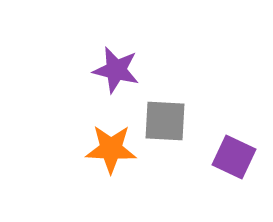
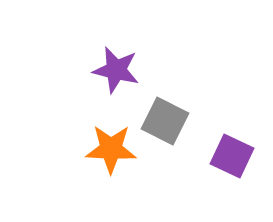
gray square: rotated 24 degrees clockwise
purple square: moved 2 px left, 1 px up
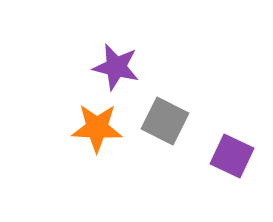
purple star: moved 3 px up
orange star: moved 14 px left, 21 px up
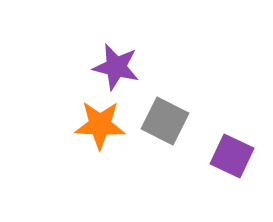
orange star: moved 3 px right, 3 px up
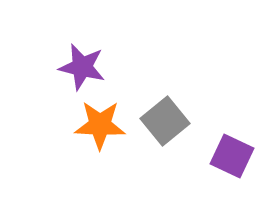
purple star: moved 34 px left
gray square: rotated 24 degrees clockwise
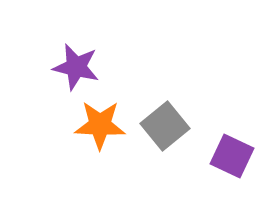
purple star: moved 6 px left
gray square: moved 5 px down
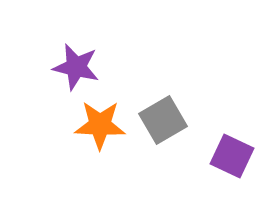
gray square: moved 2 px left, 6 px up; rotated 9 degrees clockwise
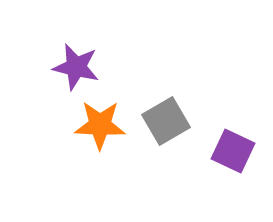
gray square: moved 3 px right, 1 px down
purple square: moved 1 px right, 5 px up
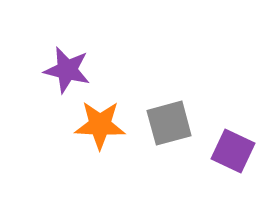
purple star: moved 9 px left, 3 px down
gray square: moved 3 px right, 2 px down; rotated 15 degrees clockwise
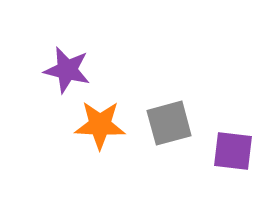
purple square: rotated 18 degrees counterclockwise
